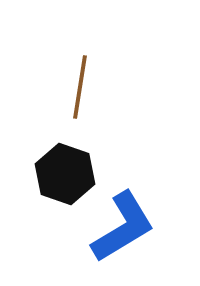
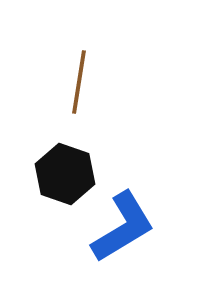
brown line: moved 1 px left, 5 px up
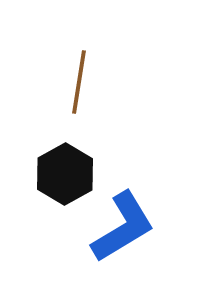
black hexagon: rotated 12 degrees clockwise
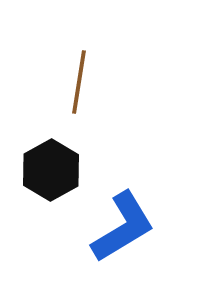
black hexagon: moved 14 px left, 4 px up
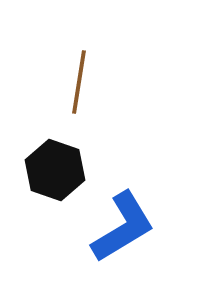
black hexagon: moved 4 px right; rotated 12 degrees counterclockwise
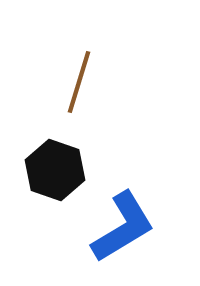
brown line: rotated 8 degrees clockwise
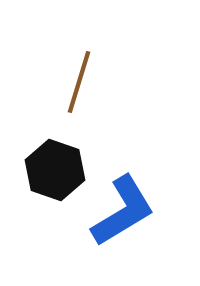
blue L-shape: moved 16 px up
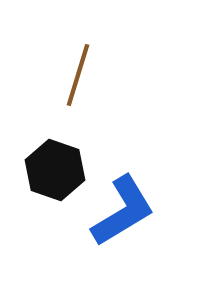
brown line: moved 1 px left, 7 px up
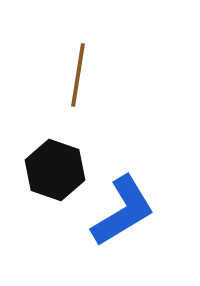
brown line: rotated 8 degrees counterclockwise
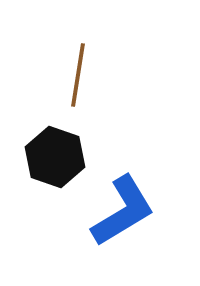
black hexagon: moved 13 px up
